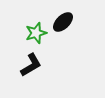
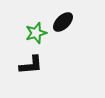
black L-shape: rotated 25 degrees clockwise
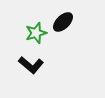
black L-shape: rotated 45 degrees clockwise
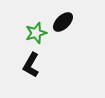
black L-shape: rotated 80 degrees clockwise
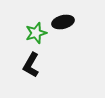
black ellipse: rotated 30 degrees clockwise
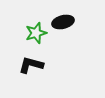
black L-shape: rotated 75 degrees clockwise
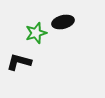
black L-shape: moved 12 px left, 3 px up
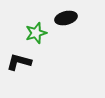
black ellipse: moved 3 px right, 4 px up
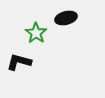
green star: rotated 20 degrees counterclockwise
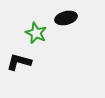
green star: rotated 10 degrees counterclockwise
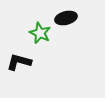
green star: moved 4 px right
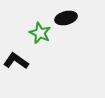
black L-shape: moved 3 px left, 1 px up; rotated 20 degrees clockwise
